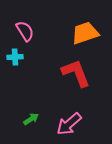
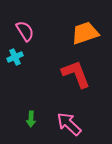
cyan cross: rotated 21 degrees counterclockwise
red L-shape: moved 1 px down
green arrow: rotated 126 degrees clockwise
pink arrow: rotated 84 degrees clockwise
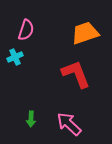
pink semicircle: moved 1 px right, 1 px up; rotated 50 degrees clockwise
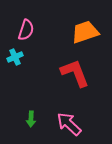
orange trapezoid: moved 1 px up
red L-shape: moved 1 px left, 1 px up
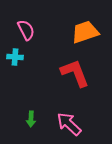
pink semicircle: rotated 45 degrees counterclockwise
cyan cross: rotated 28 degrees clockwise
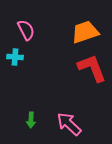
red L-shape: moved 17 px right, 5 px up
green arrow: moved 1 px down
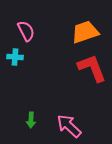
pink semicircle: moved 1 px down
pink arrow: moved 2 px down
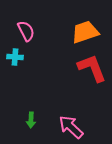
pink arrow: moved 2 px right, 1 px down
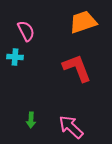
orange trapezoid: moved 2 px left, 10 px up
red L-shape: moved 15 px left
